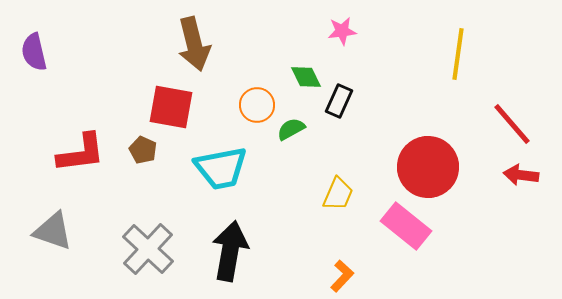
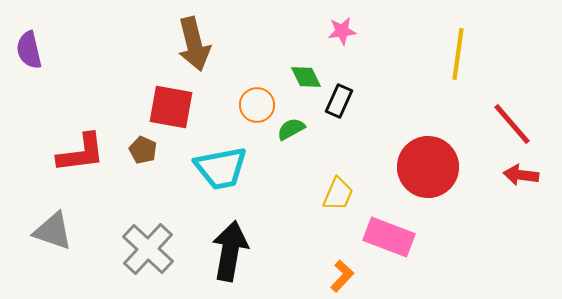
purple semicircle: moved 5 px left, 2 px up
pink rectangle: moved 17 px left, 11 px down; rotated 18 degrees counterclockwise
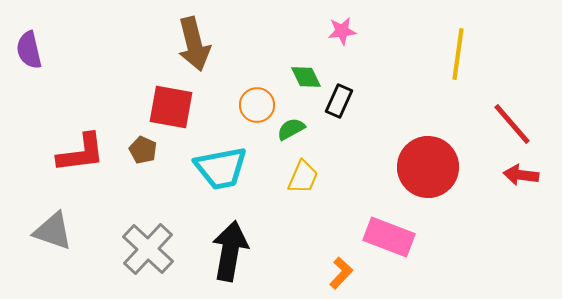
yellow trapezoid: moved 35 px left, 17 px up
orange L-shape: moved 1 px left, 3 px up
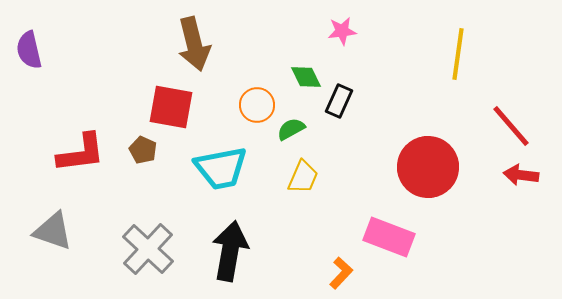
red line: moved 1 px left, 2 px down
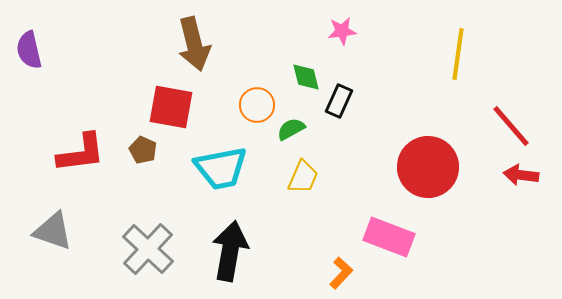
green diamond: rotated 12 degrees clockwise
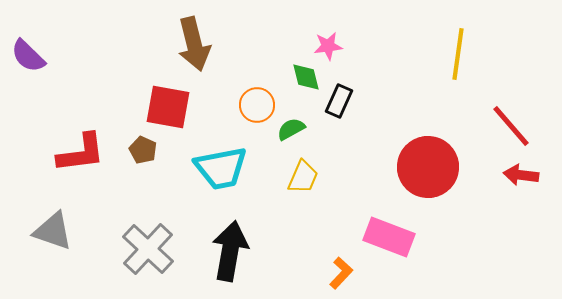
pink star: moved 14 px left, 15 px down
purple semicircle: moved 1 px left, 6 px down; rotated 33 degrees counterclockwise
red square: moved 3 px left
